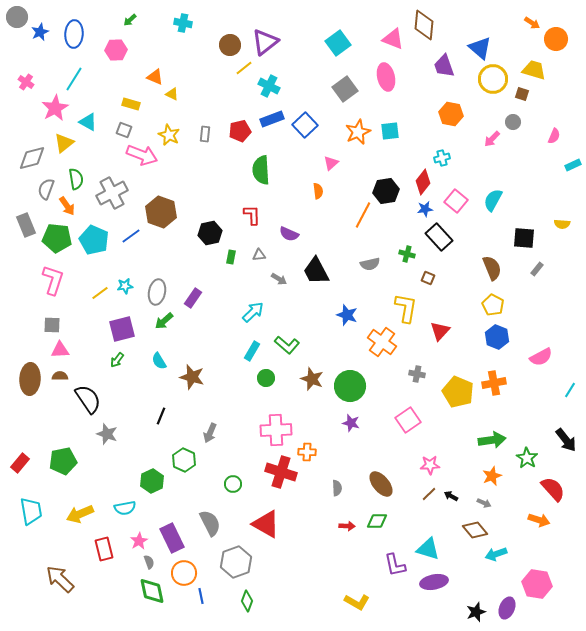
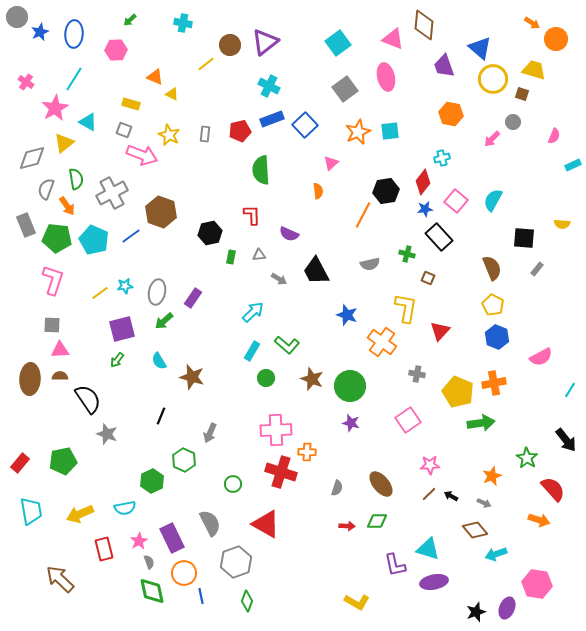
yellow line at (244, 68): moved 38 px left, 4 px up
green arrow at (492, 440): moved 11 px left, 17 px up
gray semicircle at (337, 488): rotated 21 degrees clockwise
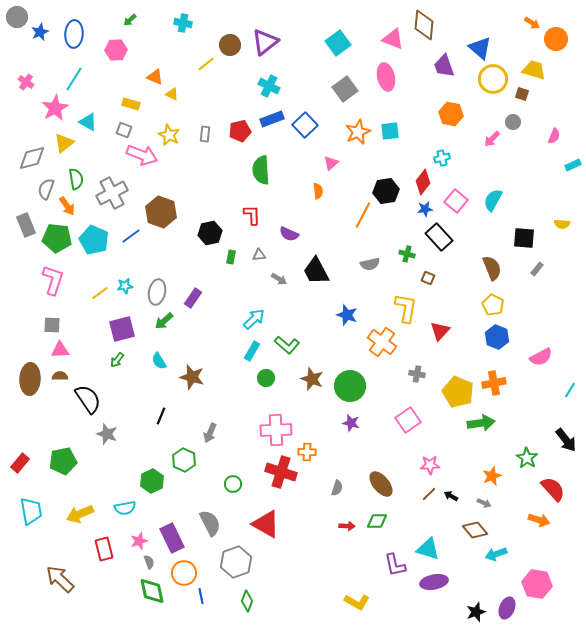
cyan arrow at (253, 312): moved 1 px right, 7 px down
pink star at (139, 541): rotated 12 degrees clockwise
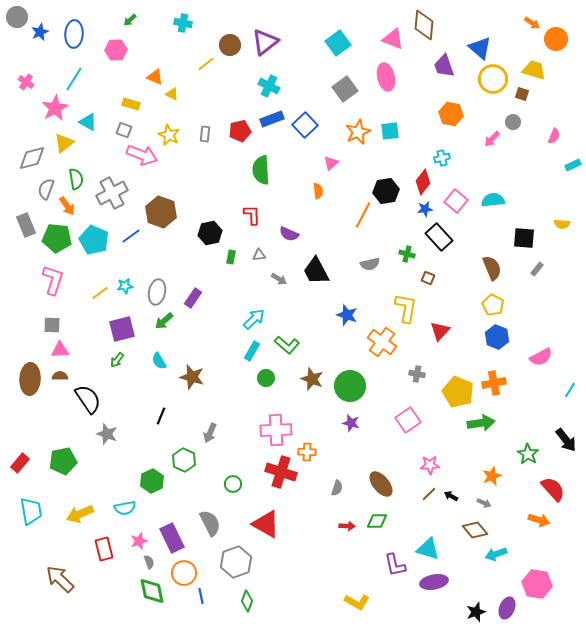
cyan semicircle at (493, 200): rotated 55 degrees clockwise
green star at (527, 458): moved 1 px right, 4 px up
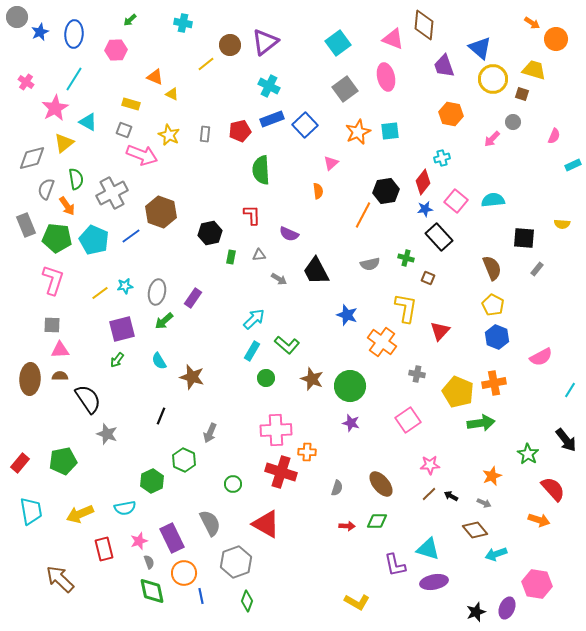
green cross at (407, 254): moved 1 px left, 4 px down
